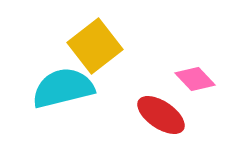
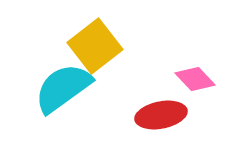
cyan semicircle: rotated 22 degrees counterclockwise
red ellipse: rotated 45 degrees counterclockwise
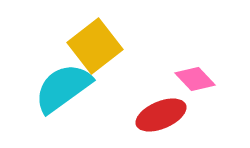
red ellipse: rotated 12 degrees counterclockwise
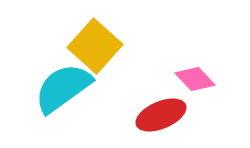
yellow square: rotated 10 degrees counterclockwise
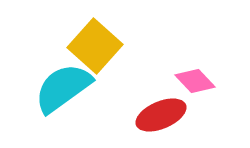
pink diamond: moved 2 px down
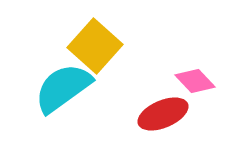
red ellipse: moved 2 px right, 1 px up
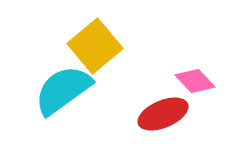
yellow square: rotated 8 degrees clockwise
cyan semicircle: moved 2 px down
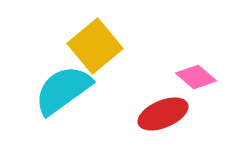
pink diamond: moved 1 px right, 4 px up; rotated 6 degrees counterclockwise
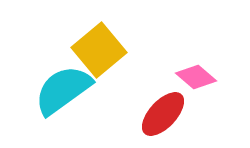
yellow square: moved 4 px right, 4 px down
red ellipse: rotated 24 degrees counterclockwise
